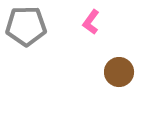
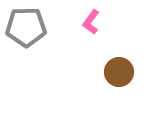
gray pentagon: moved 1 px down
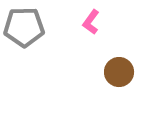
gray pentagon: moved 2 px left
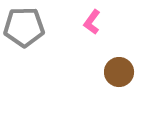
pink L-shape: moved 1 px right
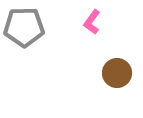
brown circle: moved 2 px left, 1 px down
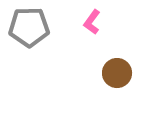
gray pentagon: moved 5 px right
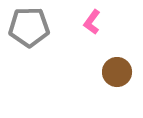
brown circle: moved 1 px up
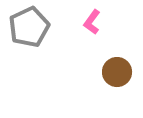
gray pentagon: rotated 24 degrees counterclockwise
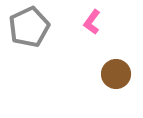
brown circle: moved 1 px left, 2 px down
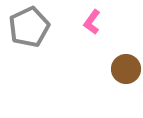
brown circle: moved 10 px right, 5 px up
